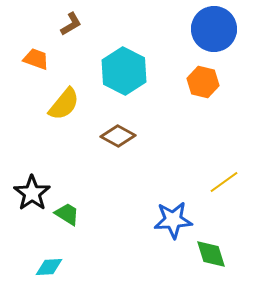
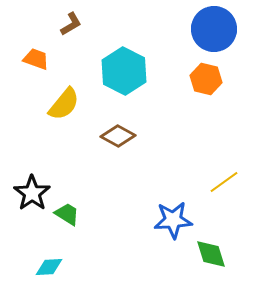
orange hexagon: moved 3 px right, 3 px up
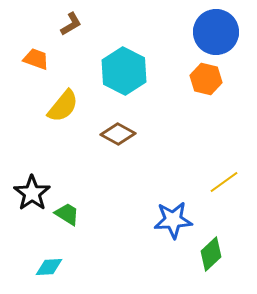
blue circle: moved 2 px right, 3 px down
yellow semicircle: moved 1 px left, 2 px down
brown diamond: moved 2 px up
green diamond: rotated 64 degrees clockwise
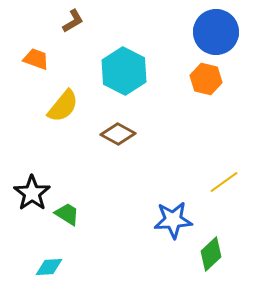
brown L-shape: moved 2 px right, 3 px up
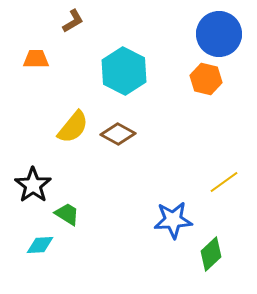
blue circle: moved 3 px right, 2 px down
orange trapezoid: rotated 20 degrees counterclockwise
yellow semicircle: moved 10 px right, 21 px down
black star: moved 1 px right, 8 px up
cyan diamond: moved 9 px left, 22 px up
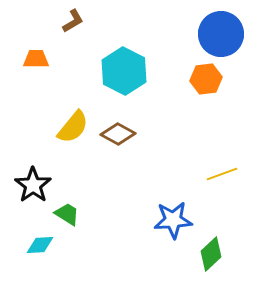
blue circle: moved 2 px right
orange hexagon: rotated 20 degrees counterclockwise
yellow line: moved 2 px left, 8 px up; rotated 16 degrees clockwise
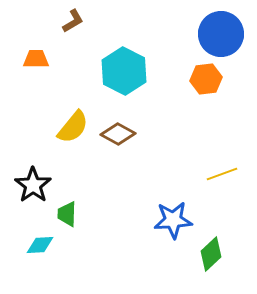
green trapezoid: rotated 120 degrees counterclockwise
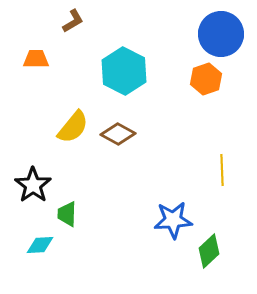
orange hexagon: rotated 12 degrees counterclockwise
yellow line: moved 4 px up; rotated 72 degrees counterclockwise
green diamond: moved 2 px left, 3 px up
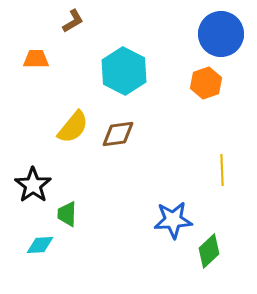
orange hexagon: moved 4 px down
brown diamond: rotated 36 degrees counterclockwise
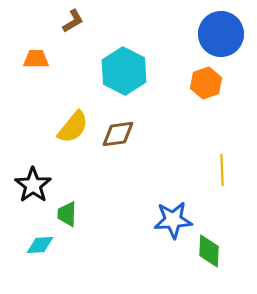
green diamond: rotated 44 degrees counterclockwise
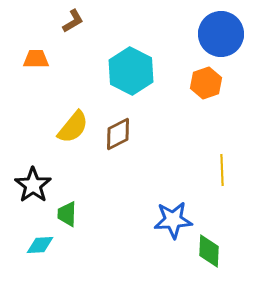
cyan hexagon: moved 7 px right
brown diamond: rotated 20 degrees counterclockwise
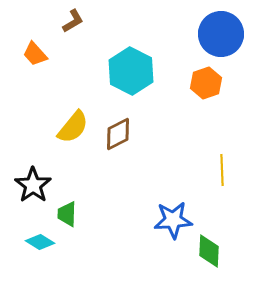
orange trapezoid: moved 1 px left, 5 px up; rotated 132 degrees counterclockwise
cyan diamond: moved 3 px up; rotated 36 degrees clockwise
